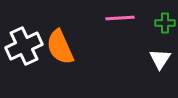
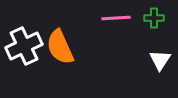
pink line: moved 4 px left
green cross: moved 11 px left, 5 px up
white triangle: moved 1 px down
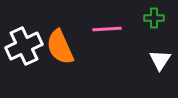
pink line: moved 9 px left, 11 px down
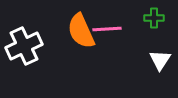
orange semicircle: moved 21 px right, 16 px up
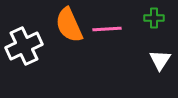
orange semicircle: moved 12 px left, 6 px up
